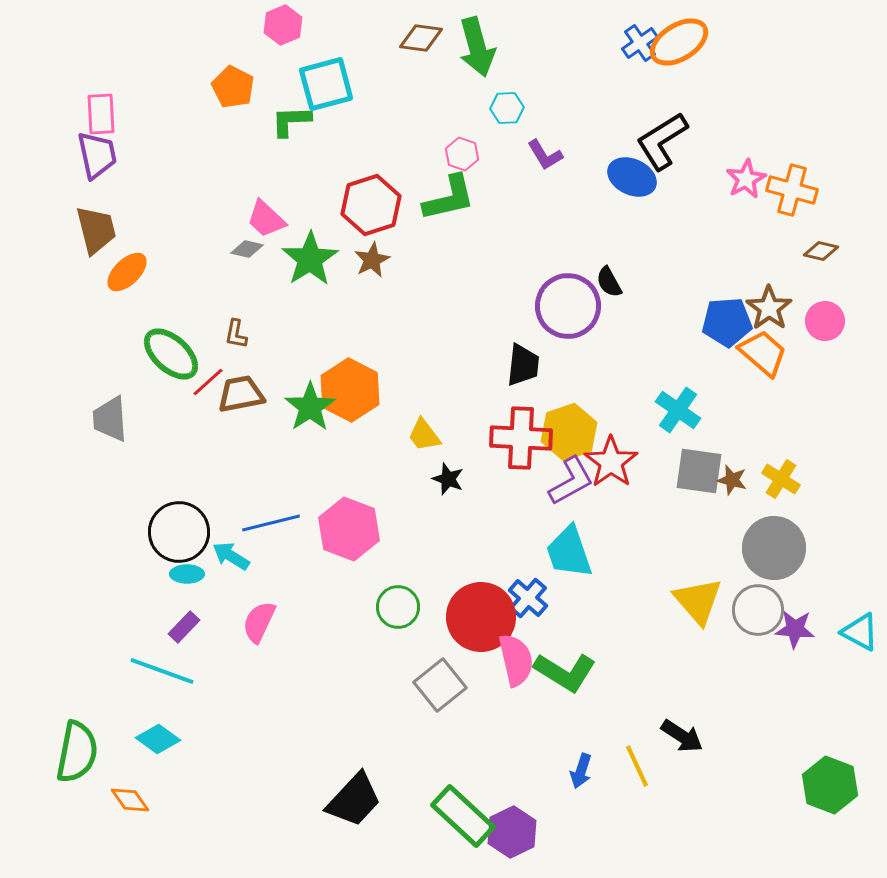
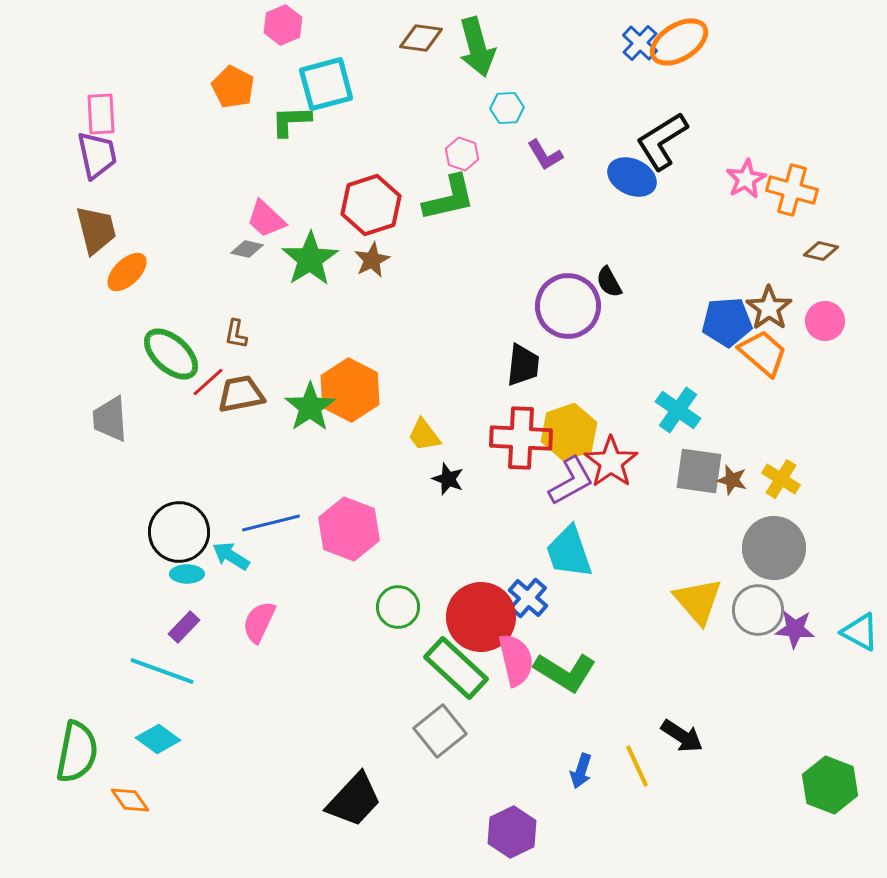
blue cross at (640, 43): rotated 12 degrees counterclockwise
gray square at (440, 685): moved 46 px down
green rectangle at (463, 816): moved 7 px left, 148 px up
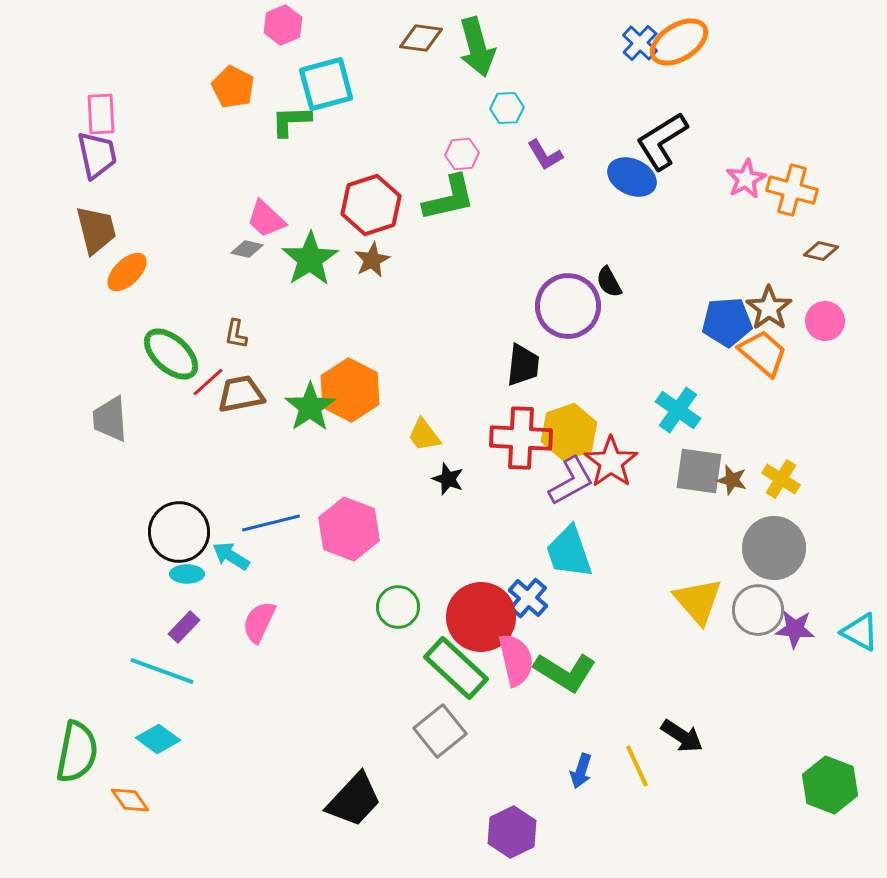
pink hexagon at (462, 154): rotated 24 degrees counterclockwise
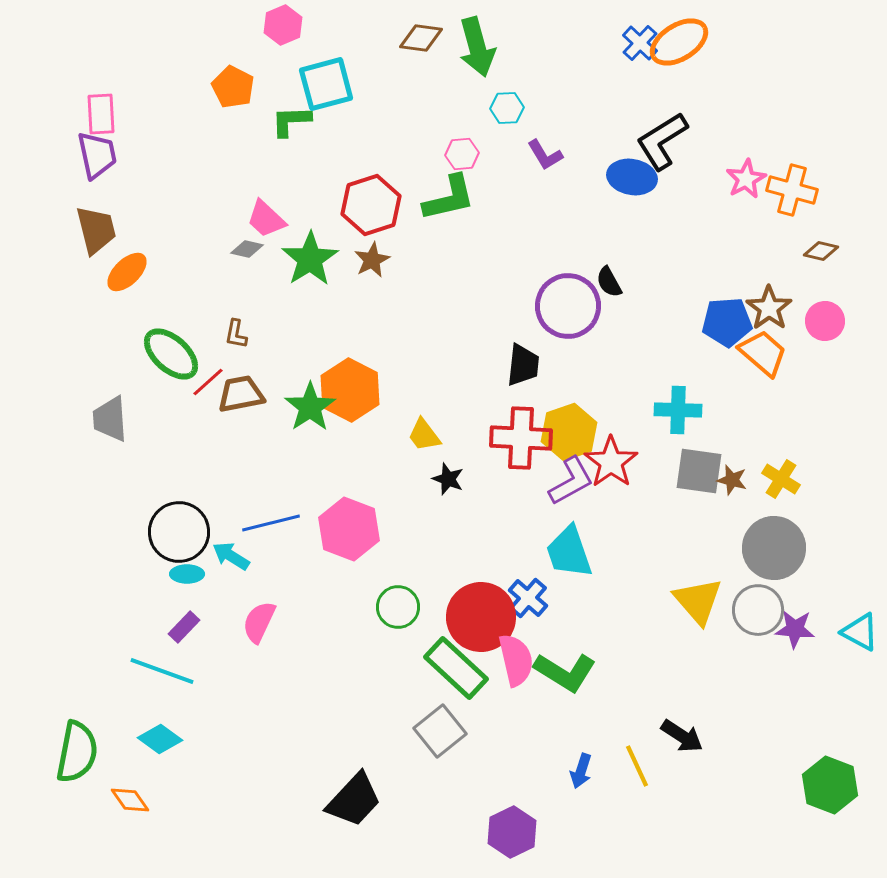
blue ellipse at (632, 177): rotated 15 degrees counterclockwise
cyan cross at (678, 410): rotated 33 degrees counterclockwise
cyan diamond at (158, 739): moved 2 px right
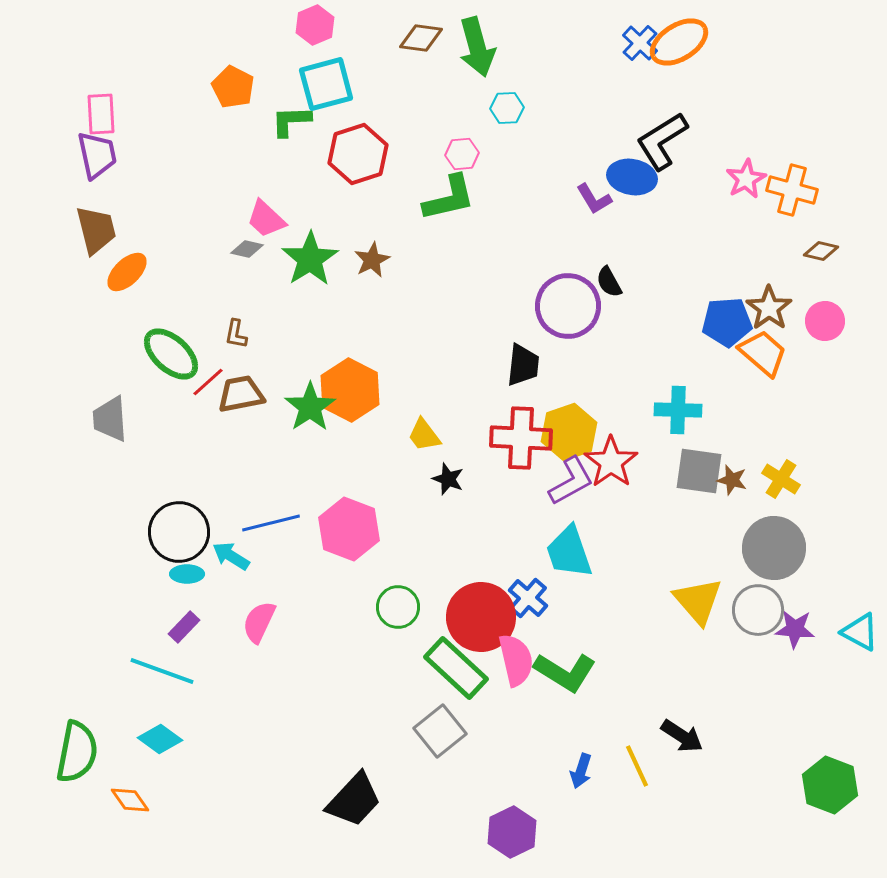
pink hexagon at (283, 25): moved 32 px right
purple L-shape at (545, 155): moved 49 px right, 44 px down
red hexagon at (371, 205): moved 13 px left, 51 px up
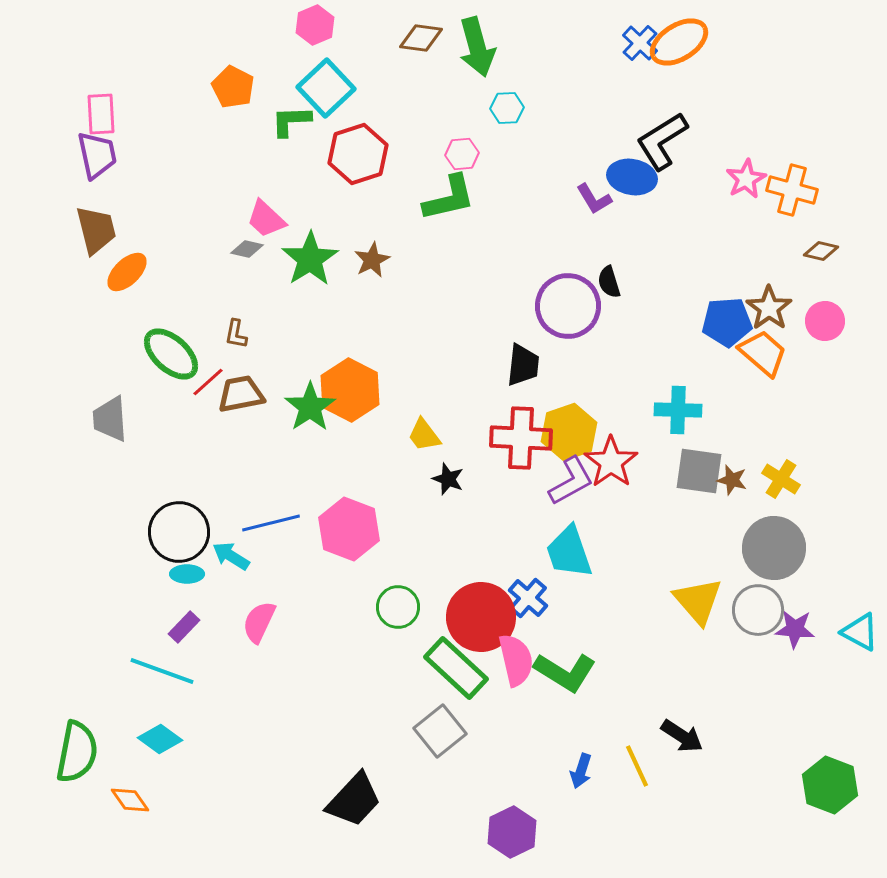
cyan square at (326, 84): moved 4 px down; rotated 28 degrees counterclockwise
black semicircle at (609, 282): rotated 12 degrees clockwise
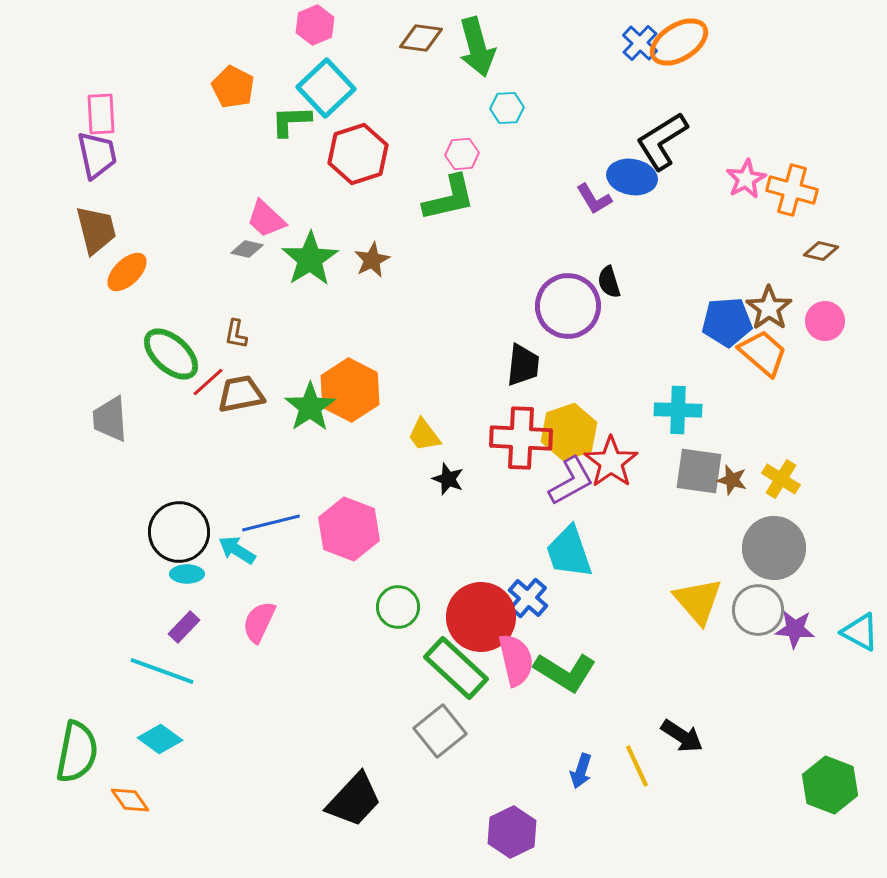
cyan arrow at (231, 556): moved 6 px right, 6 px up
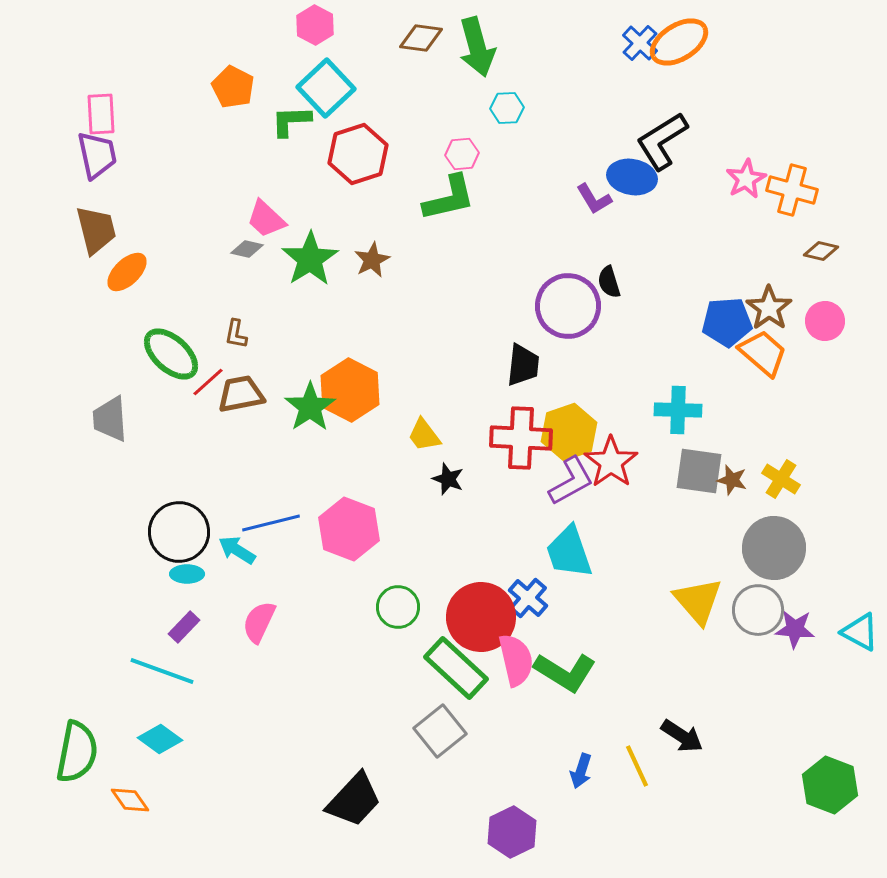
pink hexagon at (315, 25): rotated 9 degrees counterclockwise
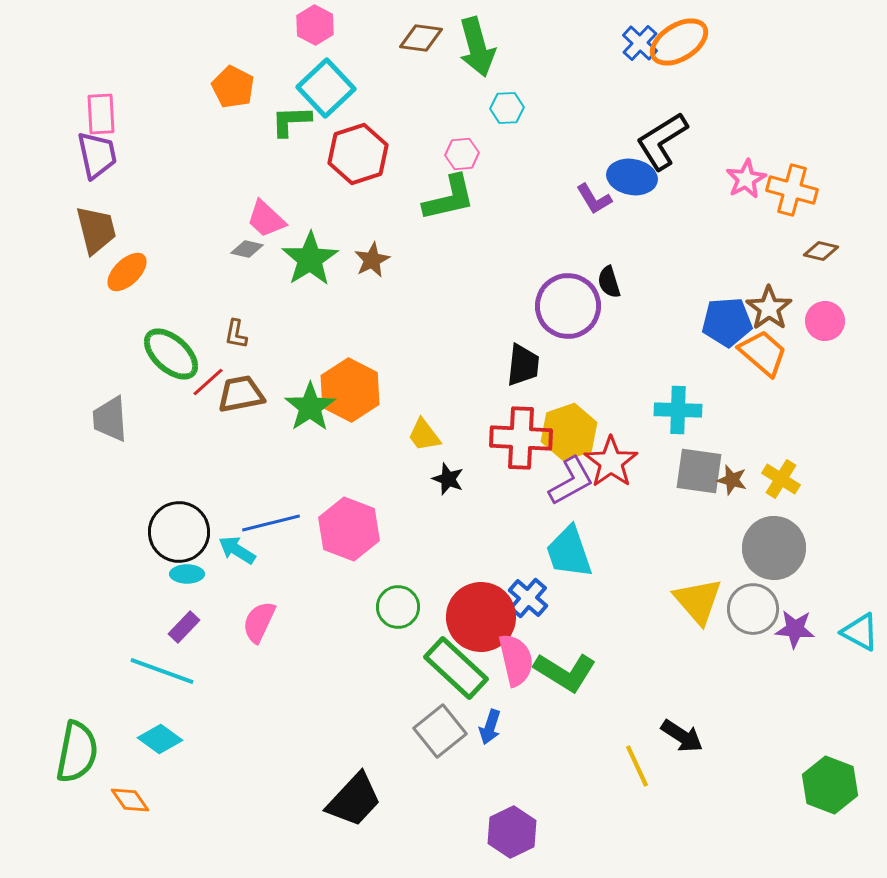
gray circle at (758, 610): moved 5 px left, 1 px up
blue arrow at (581, 771): moved 91 px left, 44 px up
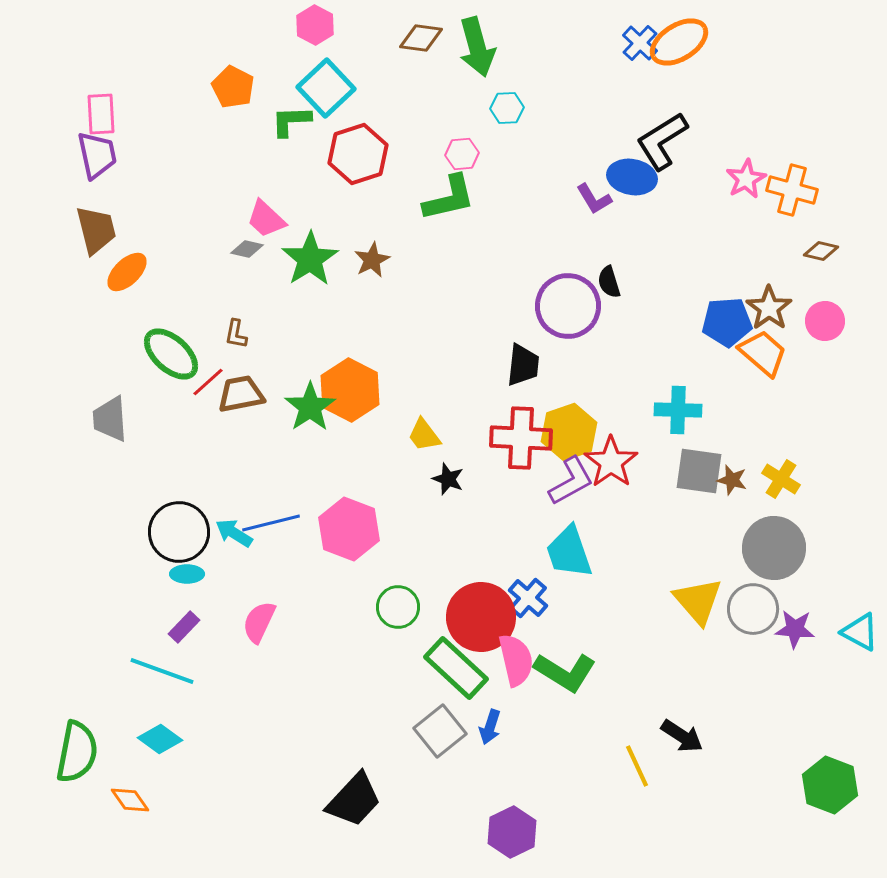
cyan arrow at (237, 550): moved 3 px left, 17 px up
